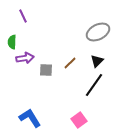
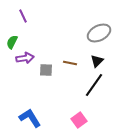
gray ellipse: moved 1 px right, 1 px down
green semicircle: rotated 24 degrees clockwise
brown line: rotated 56 degrees clockwise
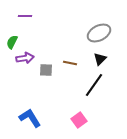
purple line: moved 2 px right; rotated 64 degrees counterclockwise
black triangle: moved 3 px right, 2 px up
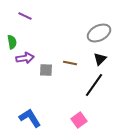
purple line: rotated 24 degrees clockwise
green semicircle: rotated 144 degrees clockwise
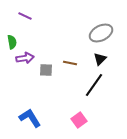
gray ellipse: moved 2 px right
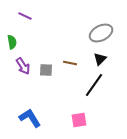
purple arrow: moved 2 px left, 8 px down; rotated 66 degrees clockwise
pink square: rotated 28 degrees clockwise
